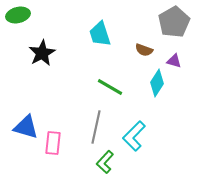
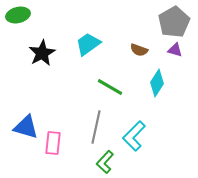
cyan trapezoid: moved 12 px left, 10 px down; rotated 72 degrees clockwise
brown semicircle: moved 5 px left
purple triangle: moved 1 px right, 11 px up
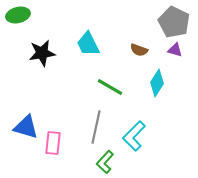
gray pentagon: rotated 16 degrees counterclockwise
cyan trapezoid: rotated 80 degrees counterclockwise
black star: rotated 20 degrees clockwise
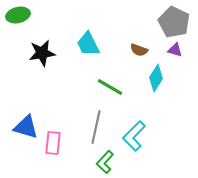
cyan diamond: moved 1 px left, 5 px up
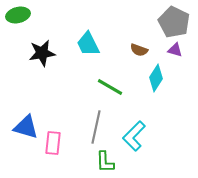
green L-shape: rotated 45 degrees counterclockwise
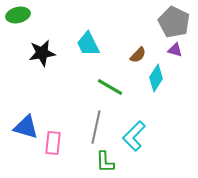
brown semicircle: moved 1 px left, 5 px down; rotated 66 degrees counterclockwise
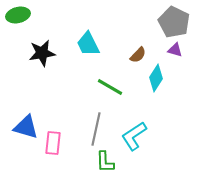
gray line: moved 2 px down
cyan L-shape: rotated 12 degrees clockwise
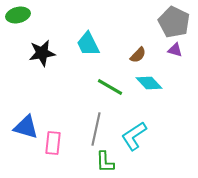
cyan diamond: moved 7 px left, 5 px down; rotated 76 degrees counterclockwise
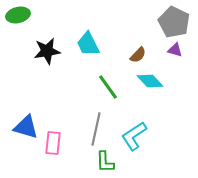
black star: moved 5 px right, 2 px up
cyan diamond: moved 1 px right, 2 px up
green line: moved 2 px left; rotated 24 degrees clockwise
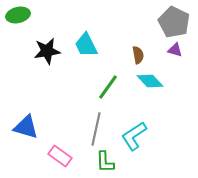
cyan trapezoid: moved 2 px left, 1 px down
brown semicircle: rotated 54 degrees counterclockwise
green line: rotated 72 degrees clockwise
pink rectangle: moved 7 px right, 13 px down; rotated 60 degrees counterclockwise
